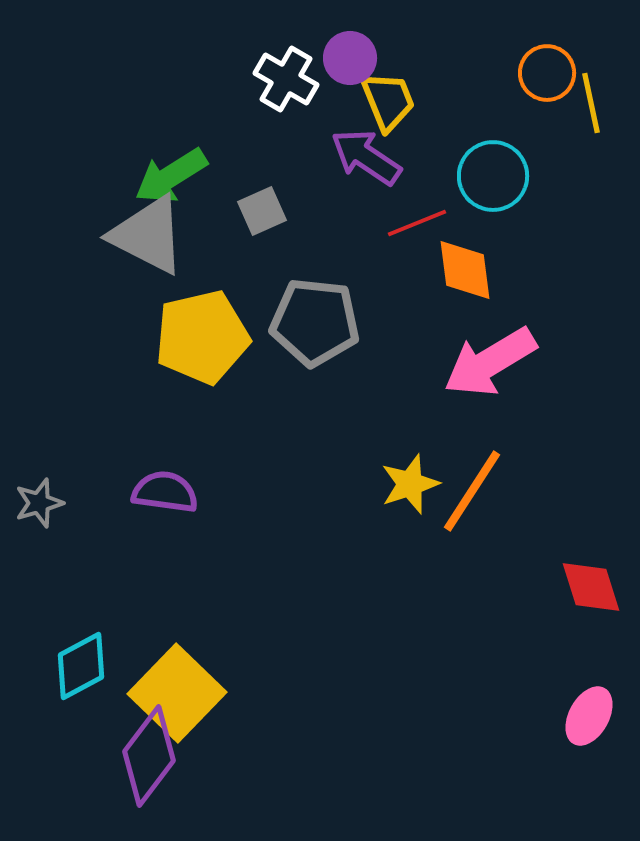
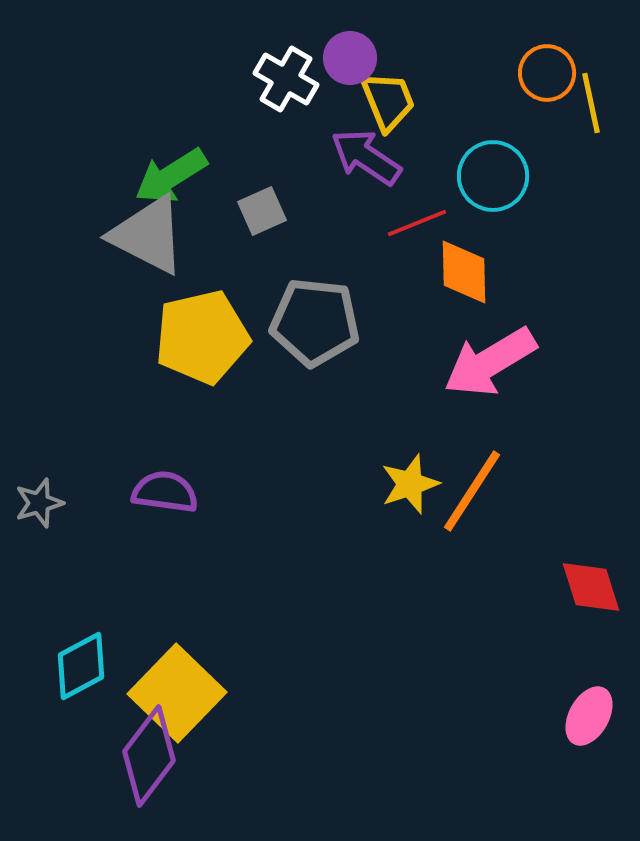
orange diamond: moved 1 px left, 2 px down; rotated 6 degrees clockwise
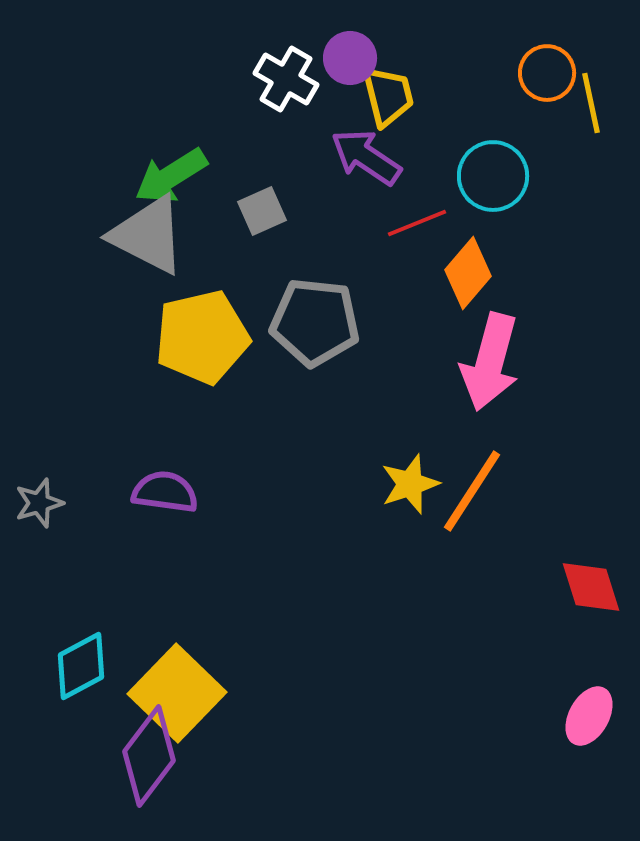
yellow trapezoid: moved 5 px up; rotated 8 degrees clockwise
orange diamond: moved 4 px right, 1 px down; rotated 42 degrees clockwise
pink arrow: rotated 44 degrees counterclockwise
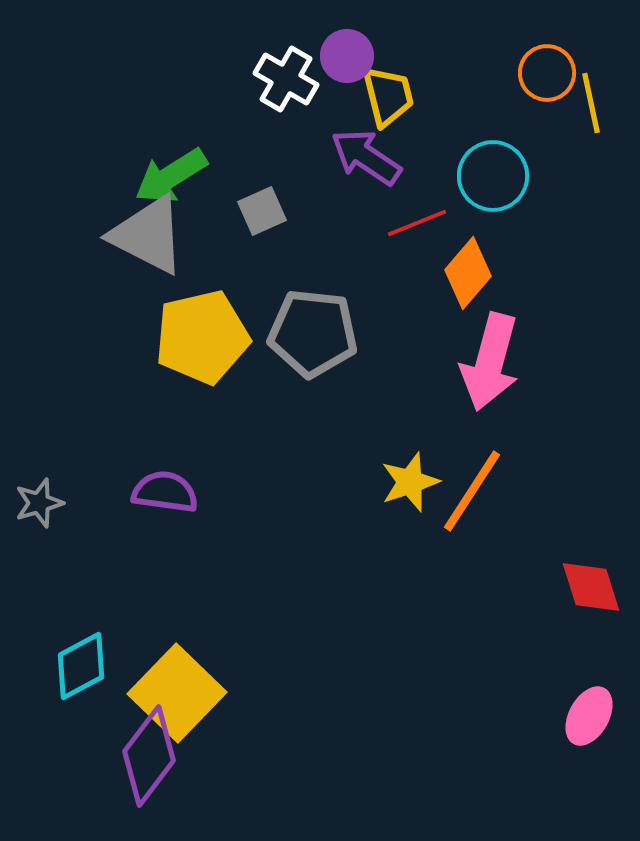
purple circle: moved 3 px left, 2 px up
gray pentagon: moved 2 px left, 11 px down
yellow star: moved 2 px up
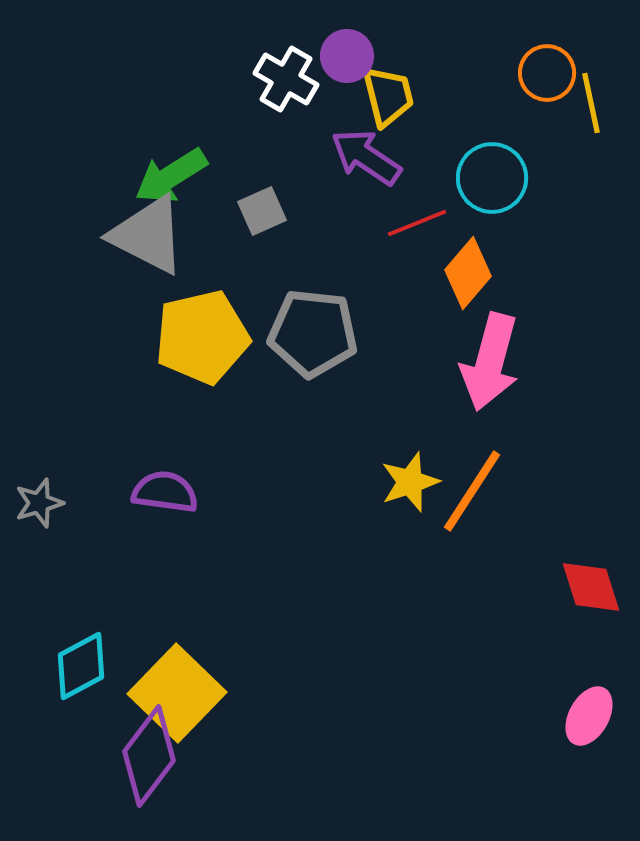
cyan circle: moved 1 px left, 2 px down
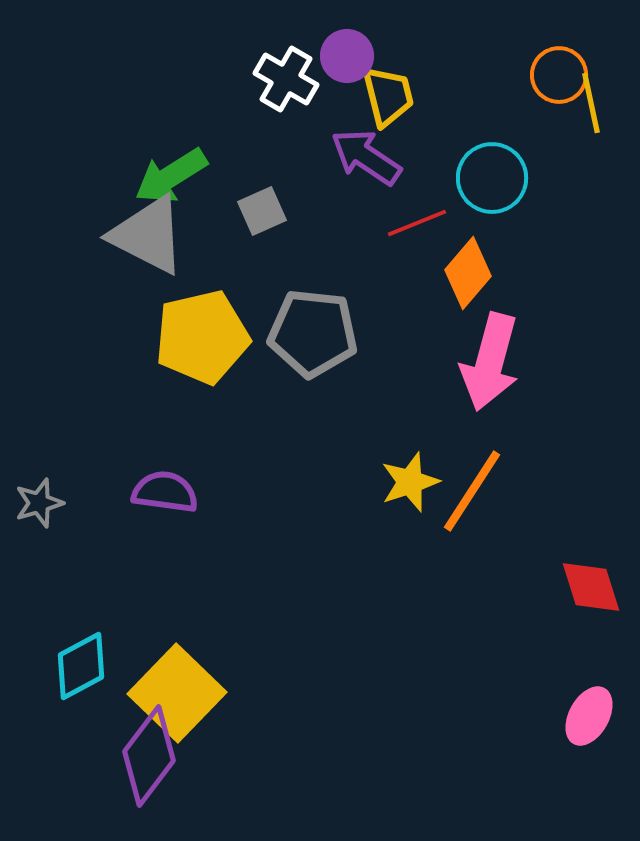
orange circle: moved 12 px right, 2 px down
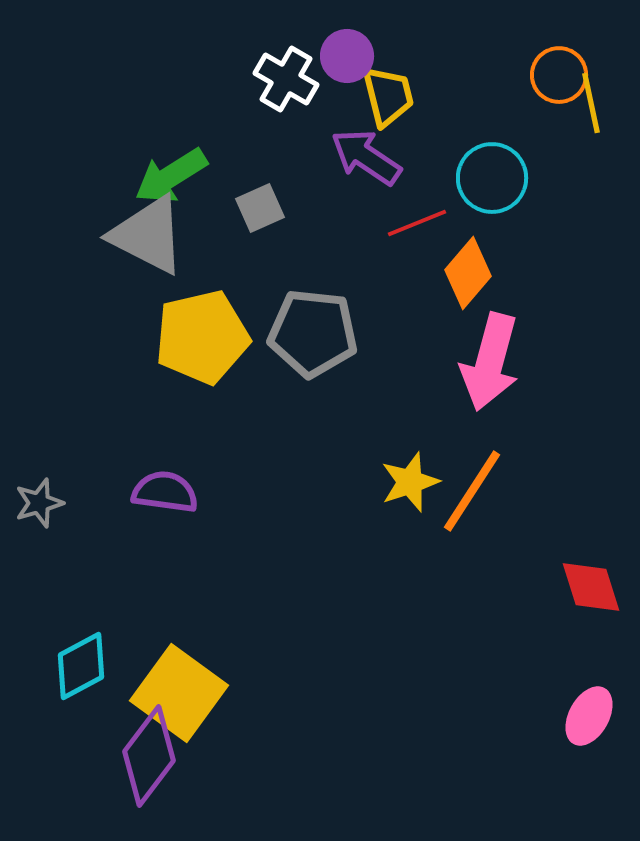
gray square: moved 2 px left, 3 px up
yellow square: moved 2 px right; rotated 8 degrees counterclockwise
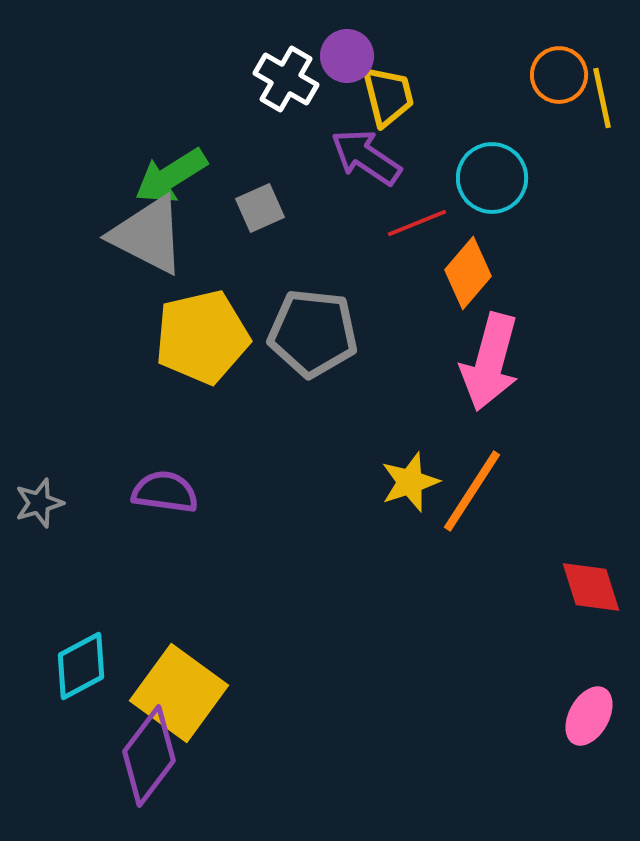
yellow line: moved 11 px right, 5 px up
